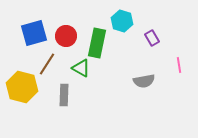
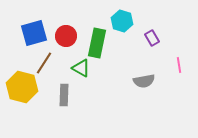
brown line: moved 3 px left, 1 px up
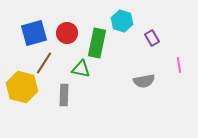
red circle: moved 1 px right, 3 px up
green triangle: moved 1 px down; rotated 18 degrees counterclockwise
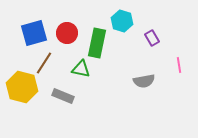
gray rectangle: moved 1 px left, 1 px down; rotated 70 degrees counterclockwise
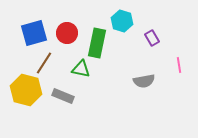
yellow hexagon: moved 4 px right, 3 px down
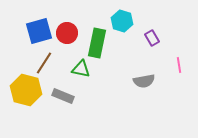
blue square: moved 5 px right, 2 px up
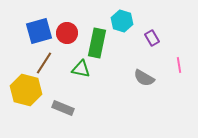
gray semicircle: moved 3 px up; rotated 40 degrees clockwise
gray rectangle: moved 12 px down
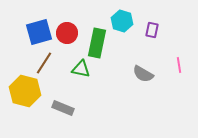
blue square: moved 1 px down
purple rectangle: moved 8 px up; rotated 42 degrees clockwise
gray semicircle: moved 1 px left, 4 px up
yellow hexagon: moved 1 px left, 1 px down
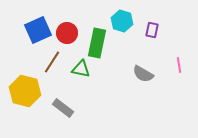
blue square: moved 1 px left, 2 px up; rotated 8 degrees counterclockwise
brown line: moved 8 px right, 1 px up
gray rectangle: rotated 15 degrees clockwise
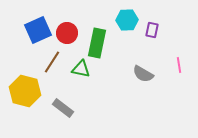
cyan hexagon: moved 5 px right, 1 px up; rotated 20 degrees counterclockwise
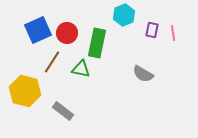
cyan hexagon: moved 3 px left, 5 px up; rotated 20 degrees counterclockwise
pink line: moved 6 px left, 32 px up
gray rectangle: moved 3 px down
